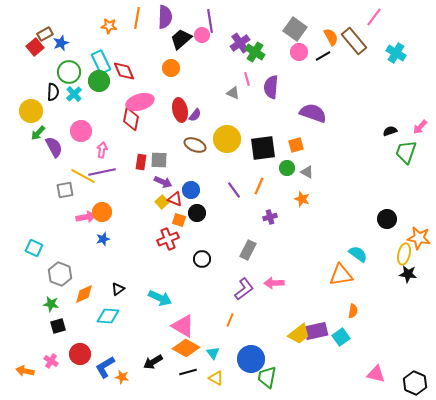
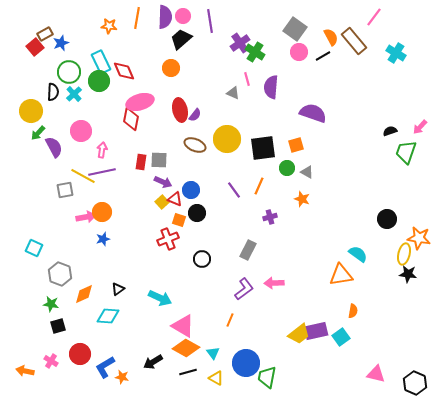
pink circle at (202, 35): moved 19 px left, 19 px up
blue circle at (251, 359): moved 5 px left, 4 px down
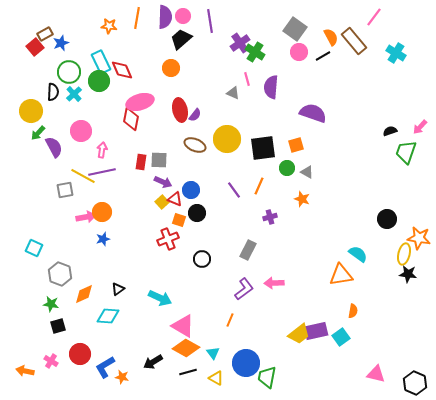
red diamond at (124, 71): moved 2 px left, 1 px up
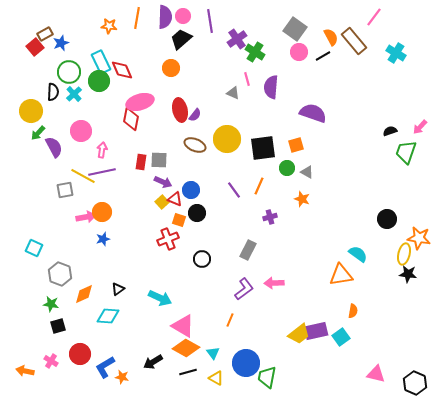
purple cross at (240, 43): moved 3 px left, 4 px up
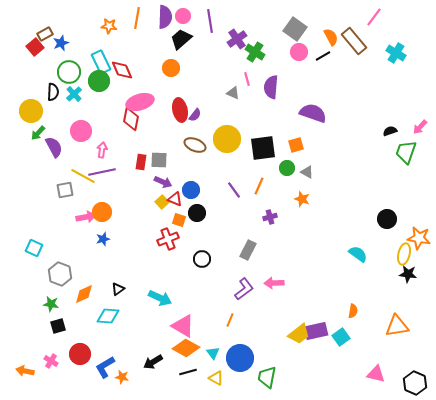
orange triangle at (341, 275): moved 56 px right, 51 px down
blue circle at (246, 363): moved 6 px left, 5 px up
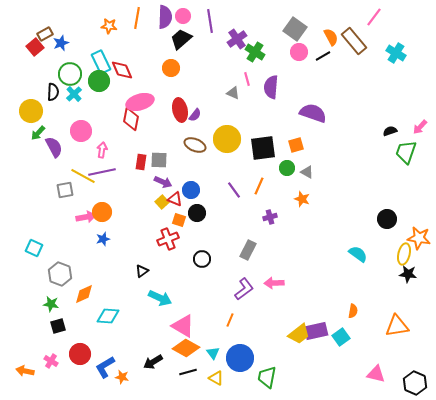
green circle at (69, 72): moved 1 px right, 2 px down
black triangle at (118, 289): moved 24 px right, 18 px up
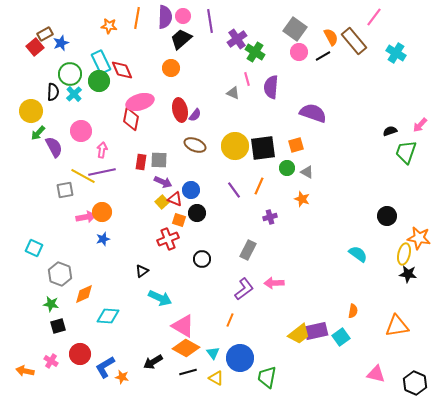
pink arrow at (420, 127): moved 2 px up
yellow circle at (227, 139): moved 8 px right, 7 px down
black circle at (387, 219): moved 3 px up
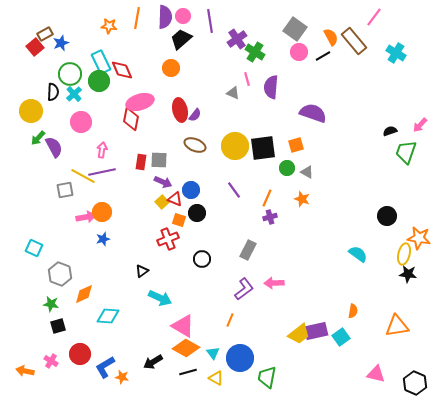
pink circle at (81, 131): moved 9 px up
green arrow at (38, 133): moved 5 px down
orange line at (259, 186): moved 8 px right, 12 px down
